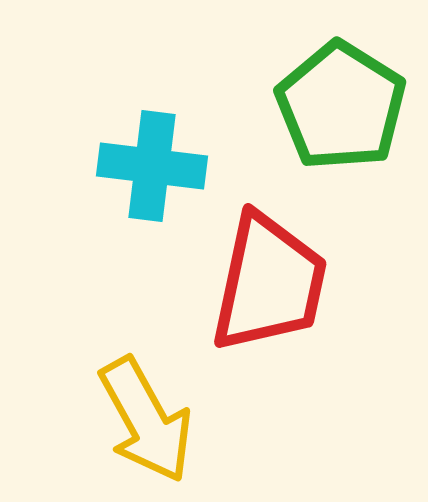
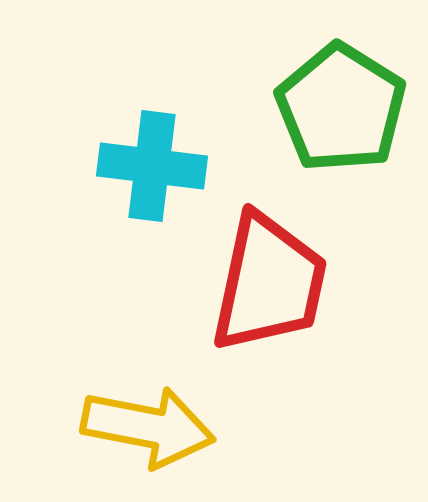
green pentagon: moved 2 px down
yellow arrow: moved 2 px right, 7 px down; rotated 50 degrees counterclockwise
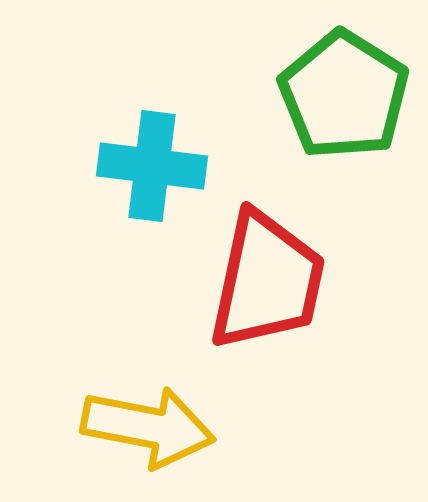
green pentagon: moved 3 px right, 13 px up
red trapezoid: moved 2 px left, 2 px up
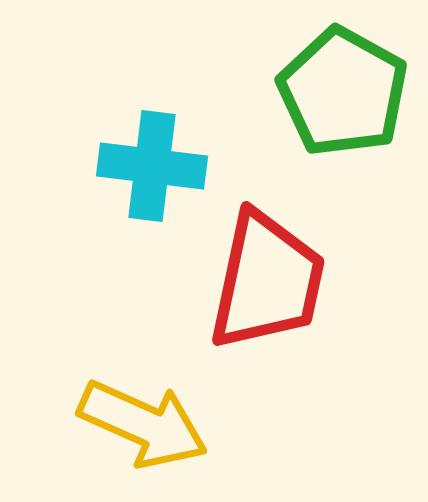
green pentagon: moved 1 px left, 3 px up; rotated 3 degrees counterclockwise
yellow arrow: moved 5 px left, 3 px up; rotated 13 degrees clockwise
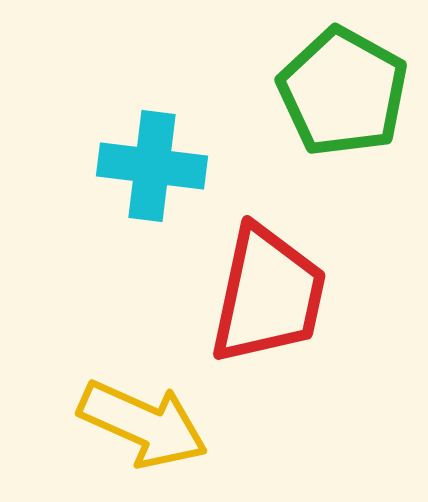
red trapezoid: moved 1 px right, 14 px down
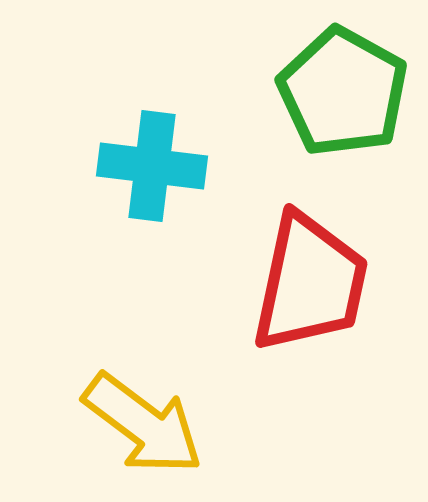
red trapezoid: moved 42 px right, 12 px up
yellow arrow: rotated 13 degrees clockwise
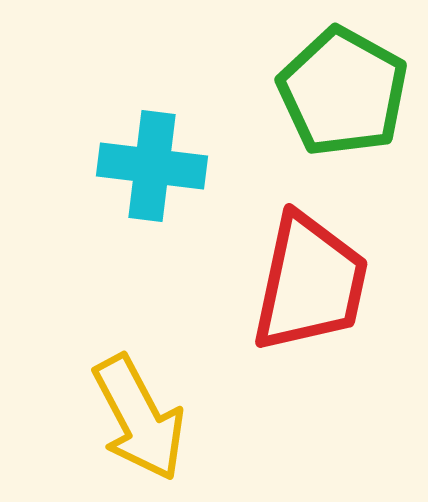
yellow arrow: moved 4 px left, 6 px up; rotated 25 degrees clockwise
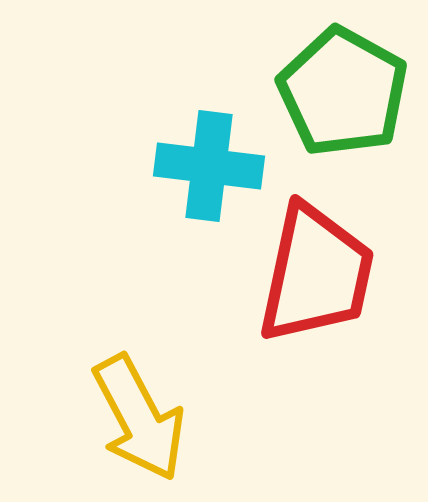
cyan cross: moved 57 px right
red trapezoid: moved 6 px right, 9 px up
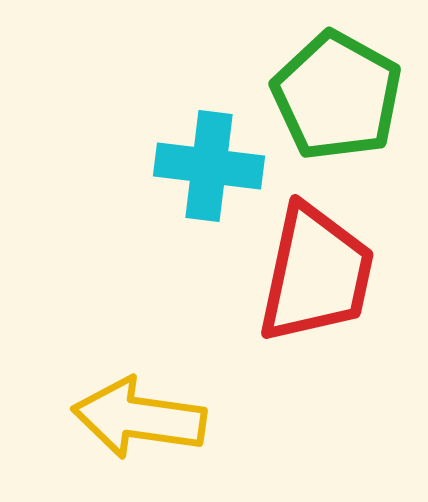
green pentagon: moved 6 px left, 4 px down
yellow arrow: rotated 126 degrees clockwise
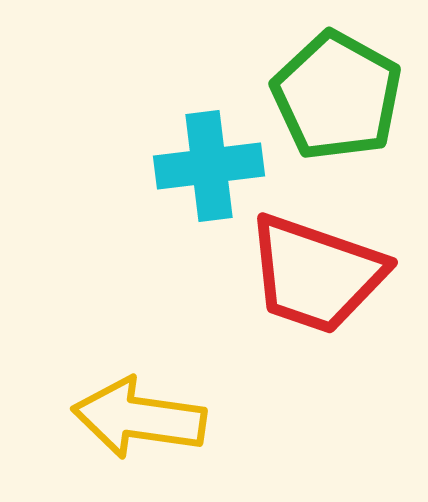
cyan cross: rotated 14 degrees counterclockwise
red trapezoid: rotated 97 degrees clockwise
